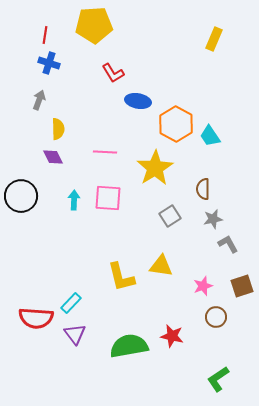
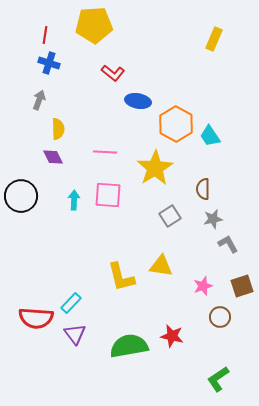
red L-shape: rotated 20 degrees counterclockwise
pink square: moved 3 px up
brown circle: moved 4 px right
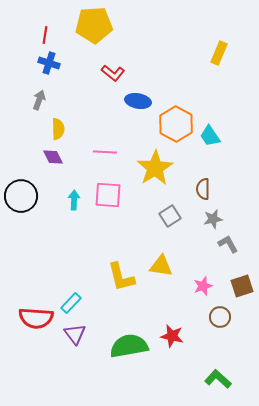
yellow rectangle: moved 5 px right, 14 px down
green L-shape: rotated 76 degrees clockwise
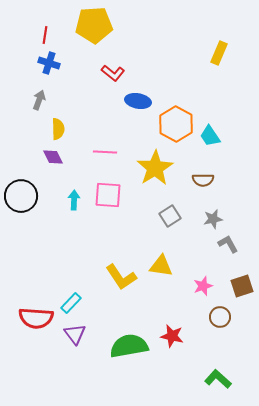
brown semicircle: moved 9 px up; rotated 90 degrees counterclockwise
yellow L-shape: rotated 20 degrees counterclockwise
